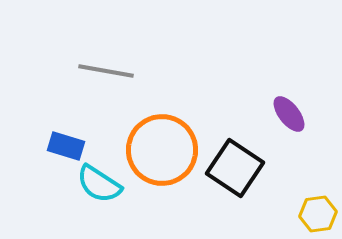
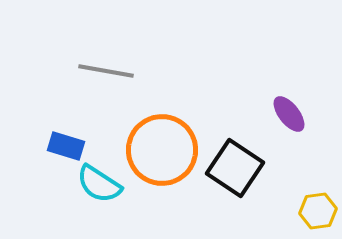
yellow hexagon: moved 3 px up
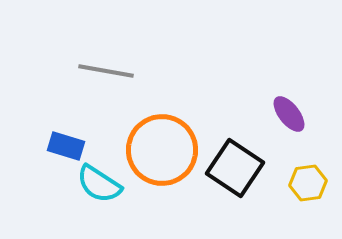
yellow hexagon: moved 10 px left, 28 px up
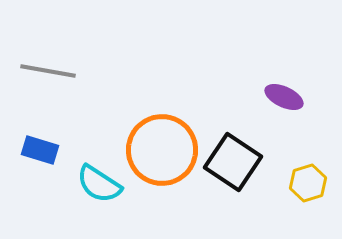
gray line: moved 58 px left
purple ellipse: moved 5 px left, 17 px up; rotated 27 degrees counterclockwise
blue rectangle: moved 26 px left, 4 px down
black square: moved 2 px left, 6 px up
yellow hexagon: rotated 9 degrees counterclockwise
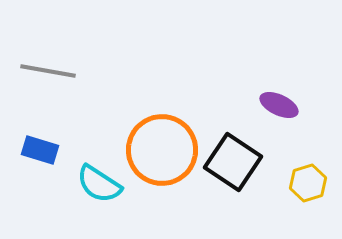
purple ellipse: moved 5 px left, 8 px down
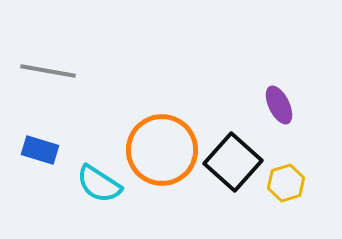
purple ellipse: rotated 39 degrees clockwise
black square: rotated 8 degrees clockwise
yellow hexagon: moved 22 px left
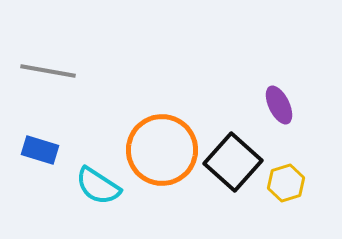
cyan semicircle: moved 1 px left, 2 px down
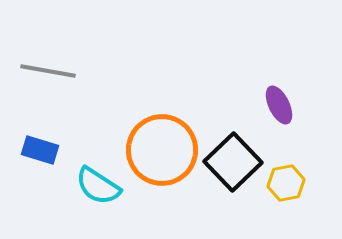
black square: rotated 4 degrees clockwise
yellow hexagon: rotated 6 degrees clockwise
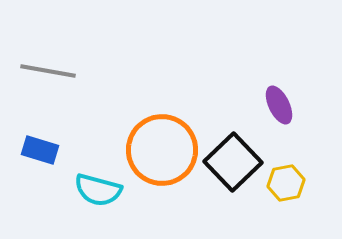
cyan semicircle: moved 4 px down; rotated 18 degrees counterclockwise
